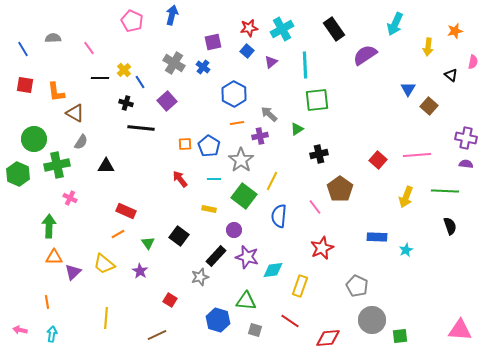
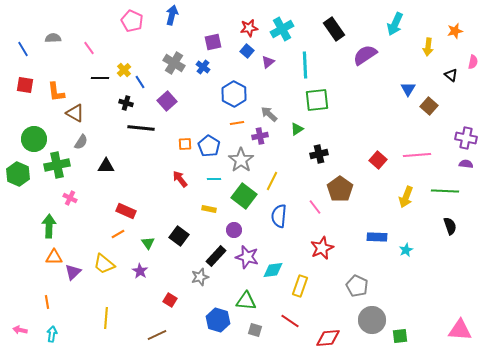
purple triangle at (271, 62): moved 3 px left
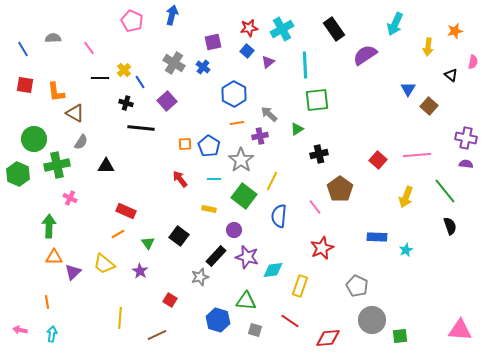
green line at (445, 191): rotated 48 degrees clockwise
yellow line at (106, 318): moved 14 px right
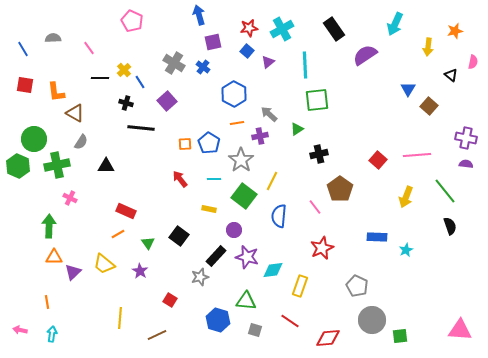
blue arrow at (172, 15): moved 27 px right; rotated 30 degrees counterclockwise
blue pentagon at (209, 146): moved 3 px up
green hexagon at (18, 174): moved 8 px up
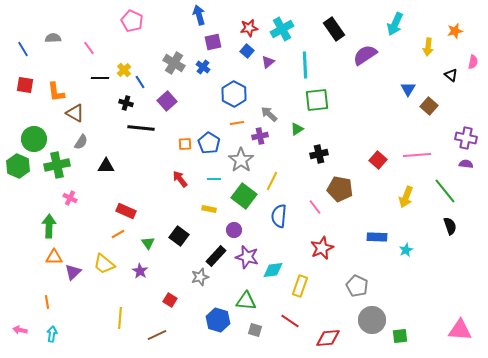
brown pentagon at (340, 189): rotated 25 degrees counterclockwise
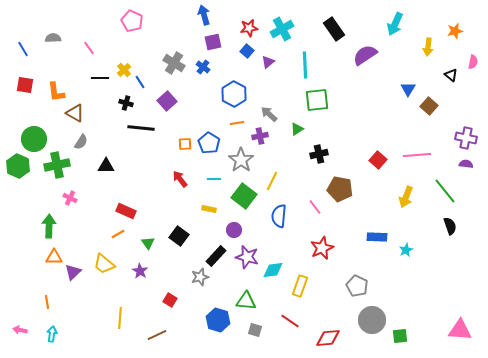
blue arrow at (199, 15): moved 5 px right
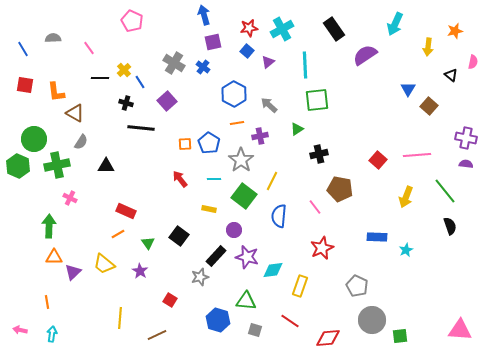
gray arrow at (269, 114): moved 9 px up
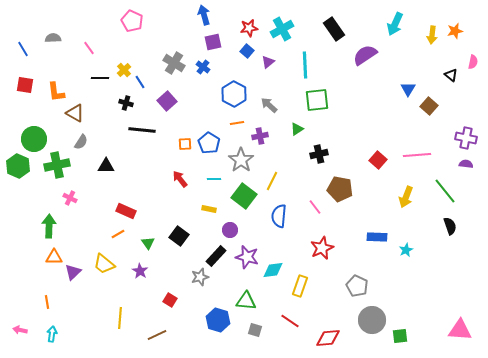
yellow arrow at (428, 47): moved 4 px right, 12 px up
black line at (141, 128): moved 1 px right, 2 px down
purple circle at (234, 230): moved 4 px left
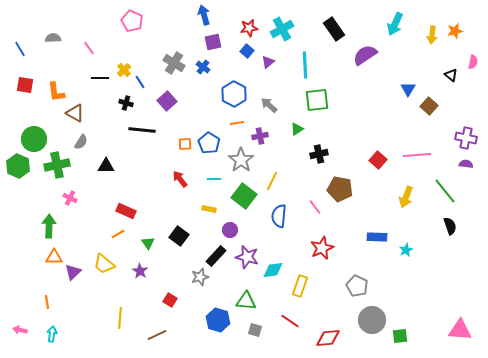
blue line at (23, 49): moved 3 px left
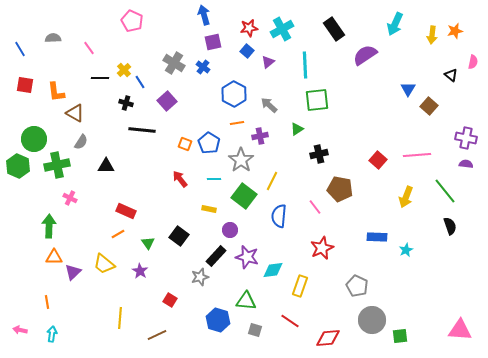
orange square at (185, 144): rotated 24 degrees clockwise
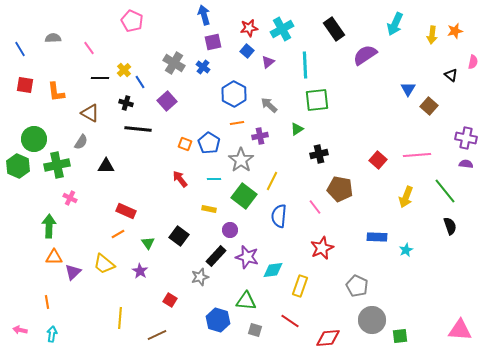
brown triangle at (75, 113): moved 15 px right
black line at (142, 130): moved 4 px left, 1 px up
